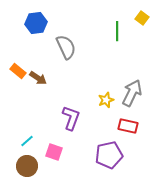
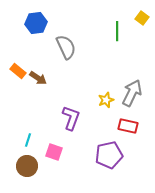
cyan line: moved 1 px right, 1 px up; rotated 32 degrees counterclockwise
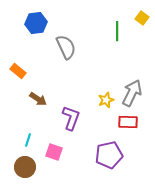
brown arrow: moved 21 px down
red rectangle: moved 4 px up; rotated 12 degrees counterclockwise
brown circle: moved 2 px left, 1 px down
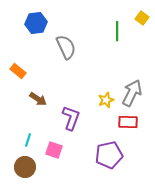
pink square: moved 2 px up
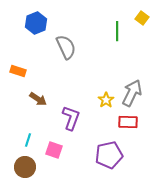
blue hexagon: rotated 15 degrees counterclockwise
orange rectangle: rotated 21 degrees counterclockwise
yellow star: rotated 14 degrees counterclockwise
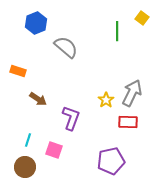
gray semicircle: rotated 25 degrees counterclockwise
purple pentagon: moved 2 px right, 6 px down
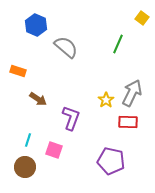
blue hexagon: moved 2 px down; rotated 15 degrees counterclockwise
green line: moved 1 px right, 13 px down; rotated 24 degrees clockwise
purple pentagon: rotated 24 degrees clockwise
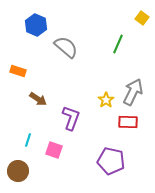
gray arrow: moved 1 px right, 1 px up
brown circle: moved 7 px left, 4 px down
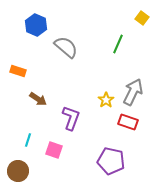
red rectangle: rotated 18 degrees clockwise
